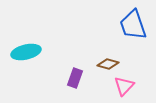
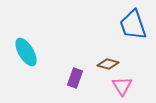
cyan ellipse: rotated 72 degrees clockwise
pink triangle: moved 2 px left; rotated 15 degrees counterclockwise
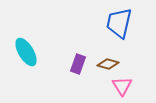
blue trapezoid: moved 14 px left, 2 px up; rotated 32 degrees clockwise
purple rectangle: moved 3 px right, 14 px up
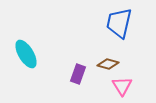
cyan ellipse: moved 2 px down
purple rectangle: moved 10 px down
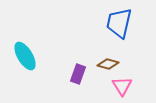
cyan ellipse: moved 1 px left, 2 px down
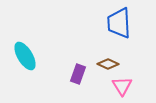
blue trapezoid: rotated 16 degrees counterclockwise
brown diamond: rotated 10 degrees clockwise
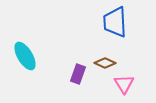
blue trapezoid: moved 4 px left, 1 px up
brown diamond: moved 3 px left, 1 px up
pink triangle: moved 2 px right, 2 px up
